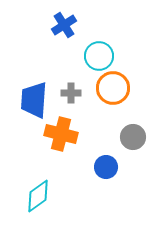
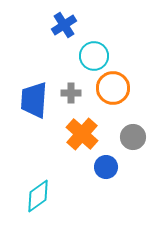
cyan circle: moved 5 px left
orange cross: moved 21 px right; rotated 28 degrees clockwise
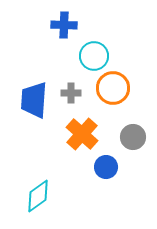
blue cross: rotated 35 degrees clockwise
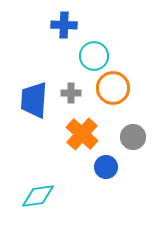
cyan diamond: rotated 28 degrees clockwise
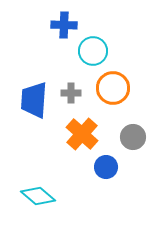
cyan circle: moved 1 px left, 5 px up
cyan diamond: rotated 48 degrees clockwise
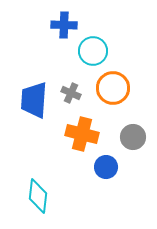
gray cross: rotated 24 degrees clockwise
orange cross: rotated 28 degrees counterclockwise
cyan diamond: rotated 56 degrees clockwise
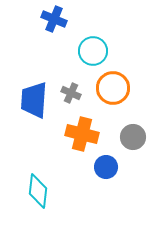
blue cross: moved 10 px left, 6 px up; rotated 20 degrees clockwise
cyan diamond: moved 5 px up
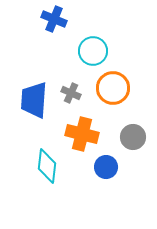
cyan diamond: moved 9 px right, 25 px up
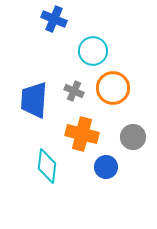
gray cross: moved 3 px right, 2 px up
